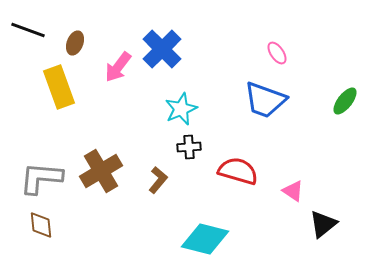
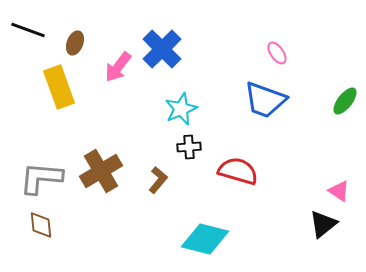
pink triangle: moved 46 px right
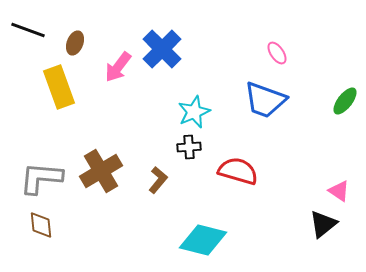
cyan star: moved 13 px right, 3 px down
cyan diamond: moved 2 px left, 1 px down
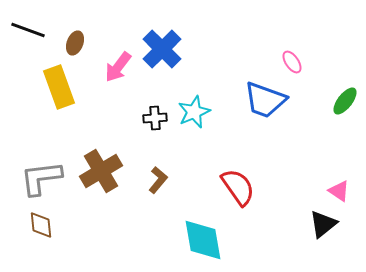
pink ellipse: moved 15 px right, 9 px down
black cross: moved 34 px left, 29 px up
red semicircle: moved 16 px down; rotated 39 degrees clockwise
gray L-shape: rotated 12 degrees counterclockwise
cyan diamond: rotated 66 degrees clockwise
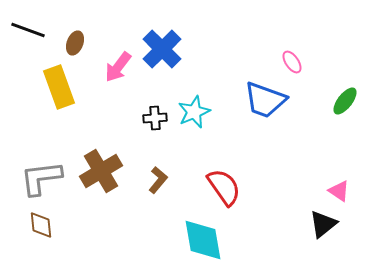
red semicircle: moved 14 px left
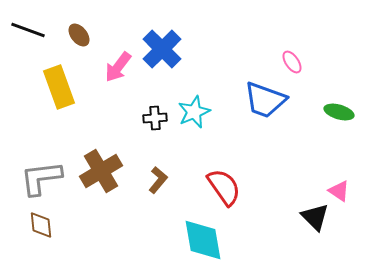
brown ellipse: moved 4 px right, 8 px up; rotated 60 degrees counterclockwise
green ellipse: moved 6 px left, 11 px down; rotated 68 degrees clockwise
black triangle: moved 8 px left, 7 px up; rotated 36 degrees counterclockwise
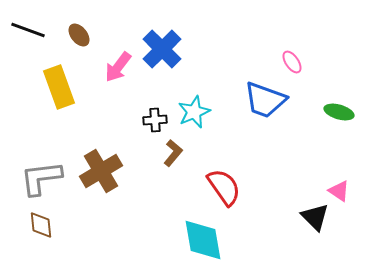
black cross: moved 2 px down
brown L-shape: moved 15 px right, 27 px up
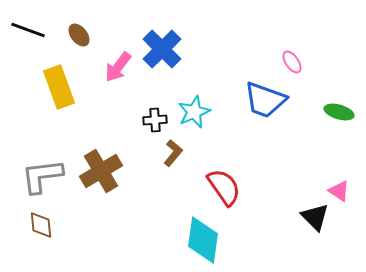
gray L-shape: moved 1 px right, 2 px up
cyan diamond: rotated 18 degrees clockwise
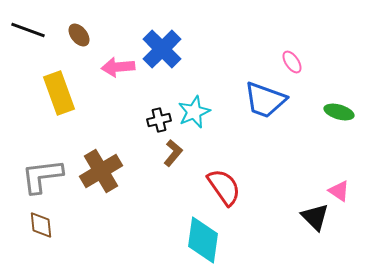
pink arrow: rotated 48 degrees clockwise
yellow rectangle: moved 6 px down
black cross: moved 4 px right; rotated 10 degrees counterclockwise
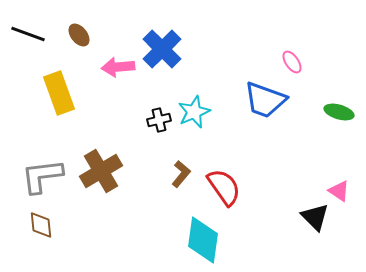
black line: moved 4 px down
brown L-shape: moved 8 px right, 21 px down
